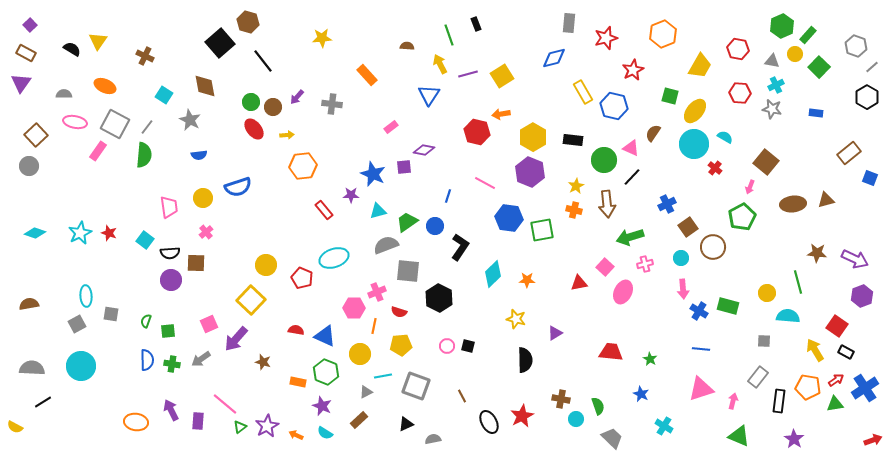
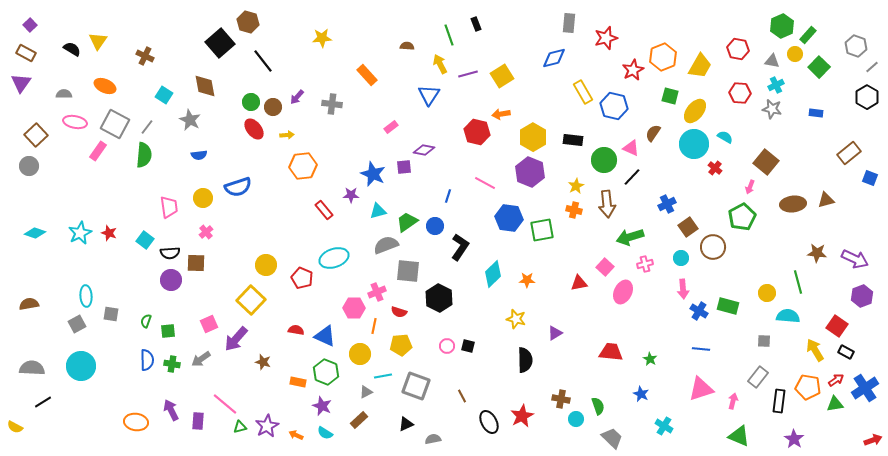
orange hexagon at (663, 34): moved 23 px down
green triangle at (240, 427): rotated 24 degrees clockwise
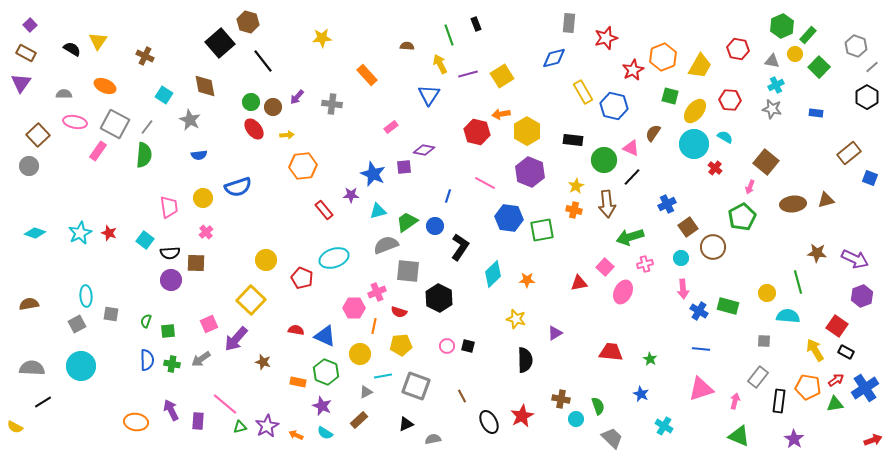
red hexagon at (740, 93): moved 10 px left, 7 px down
brown square at (36, 135): moved 2 px right
yellow hexagon at (533, 137): moved 6 px left, 6 px up
yellow circle at (266, 265): moved 5 px up
pink arrow at (733, 401): moved 2 px right
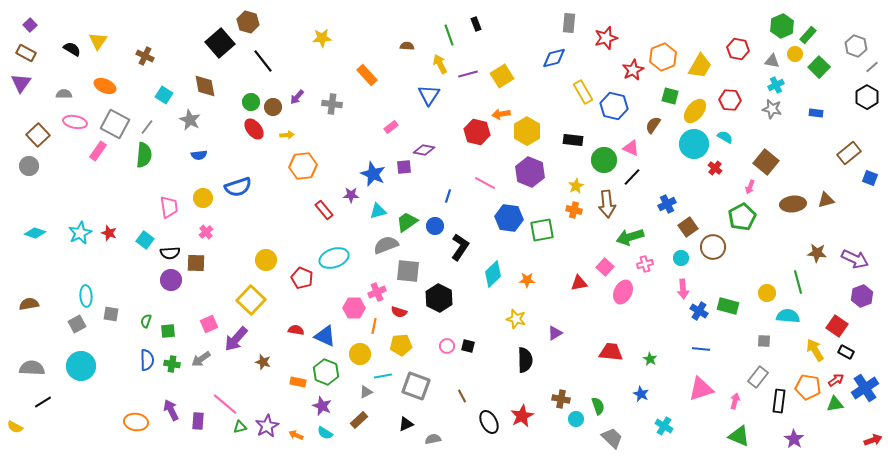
brown semicircle at (653, 133): moved 8 px up
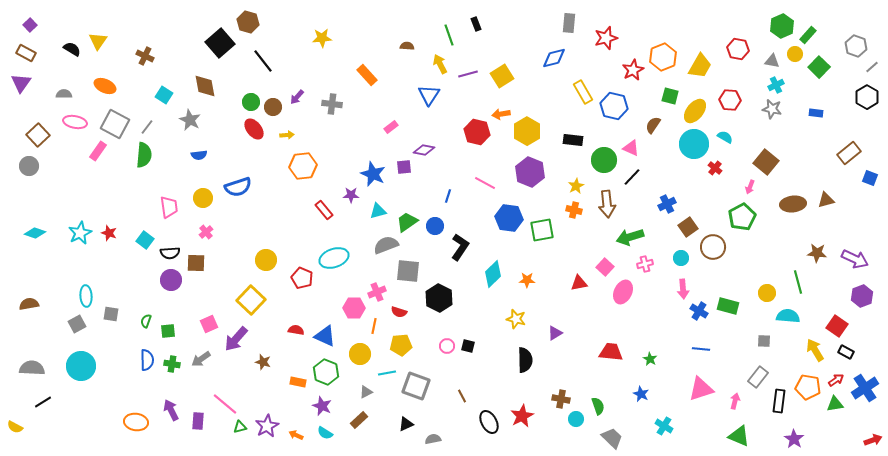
cyan line at (383, 376): moved 4 px right, 3 px up
